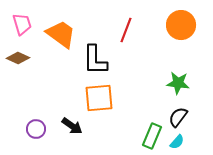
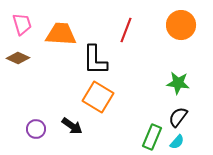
orange trapezoid: rotated 32 degrees counterclockwise
orange square: moved 1 px left, 1 px up; rotated 36 degrees clockwise
green rectangle: moved 1 px down
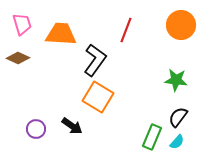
black L-shape: rotated 144 degrees counterclockwise
green star: moved 2 px left, 3 px up
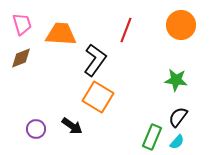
brown diamond: moved 3 px right; rotated 45 degrees counterclockwise
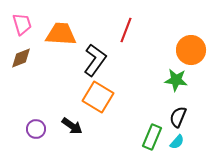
orange circle: moved 10 px right, 25 px down
black semicircle: rotated 15 degrees counterclockwise
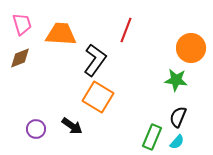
orange circle: moved 2 px up
brown diamond: moved 1 px left
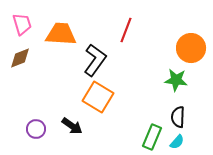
black semicircle: rotated 20 degrees counterclockwise
